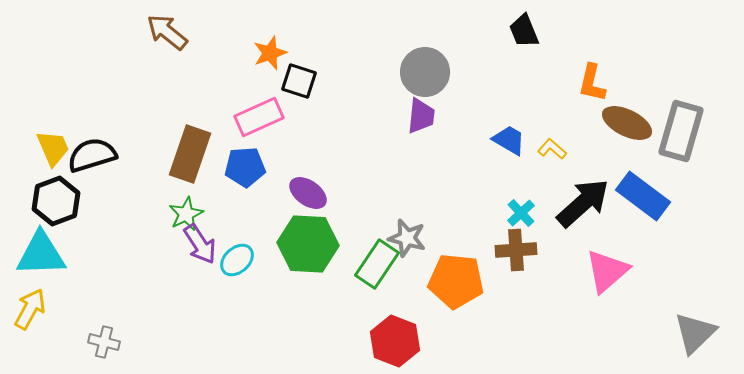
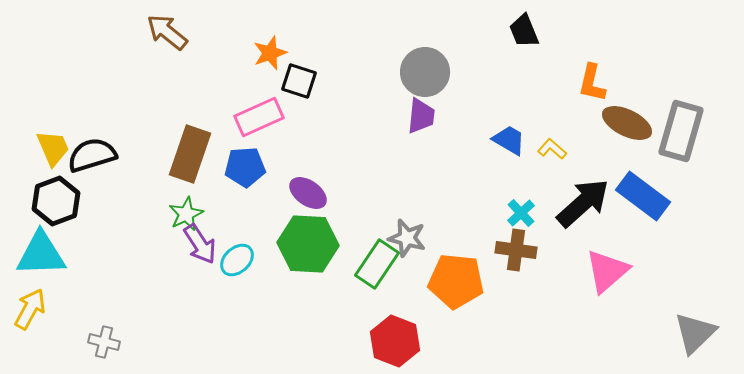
brown cross: rotated 12 degrees clockwise
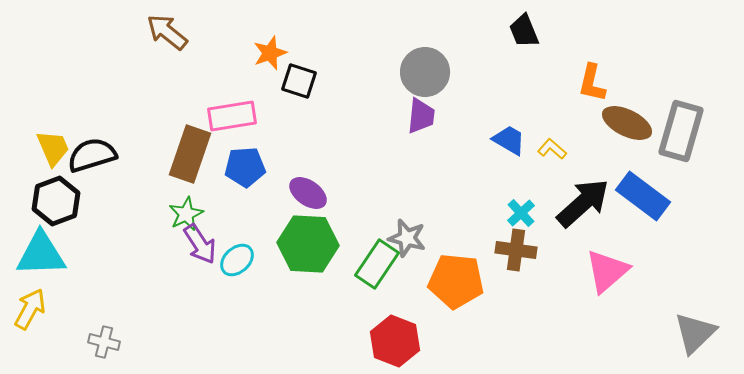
pink rectangle: moved 27 px left, 1 px up; rotated 15 degrees clockwise
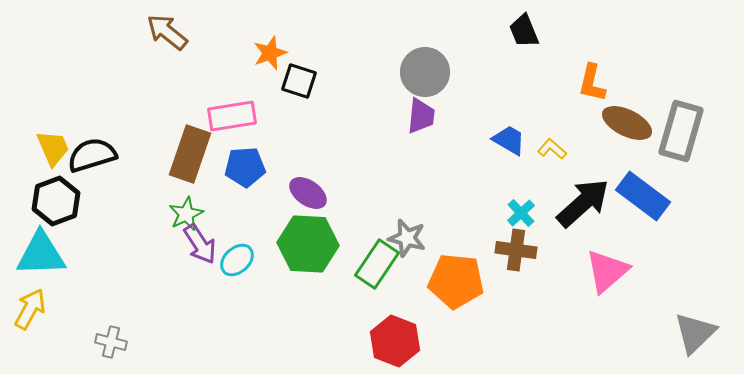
gray cross: moved 7 px right
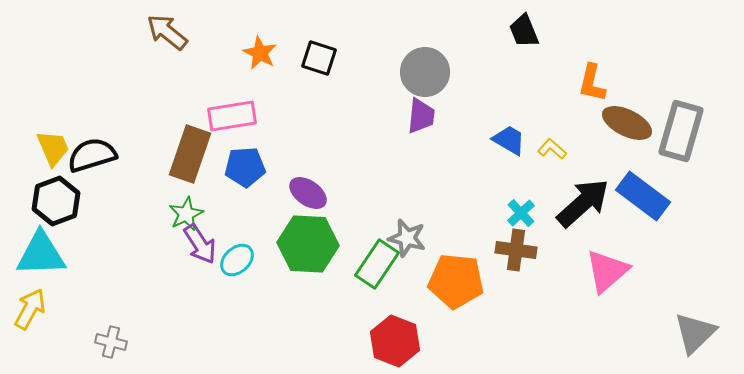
orange star: moved 10 px left; rotated 24 degrees counterclockwise
black square: moved 20 px right, 23 px up
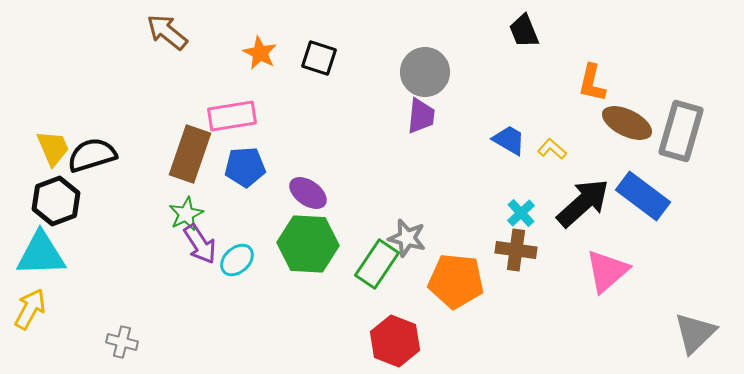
gray cross: moved 11 px right
